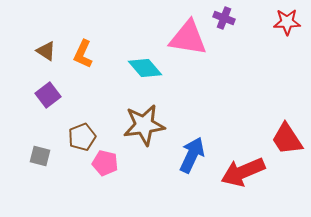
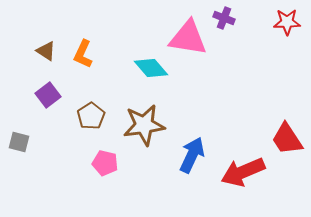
cyan diamond: moved 6 px right
brown pentagon: moved 9 px right, 21 px up; rotated 12 degrees counterclockwise
gray square: moved 21 px left, 14 px up
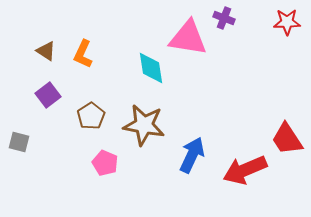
cyan diamond: rotated 32 degrees clockwise
brown star: rotated 18 degrees clockwise
pink pentagon: rotated 10 degrees clockwise
red arrow: moved 2 px right, 2 px up
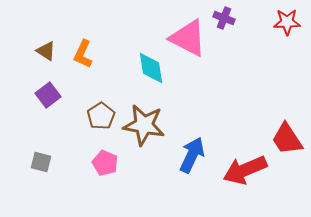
pink triangle: rotated 18 degrees clockwise
brown pentagon: moved 10 px right
gray square: moved 22 px right, 20 px down
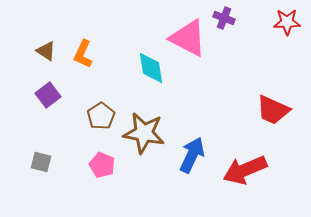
brown star: moved 8 px down
red trapezoid: moved 14 px left, 29 px up; rotated 33 degrees counterclockwise
pink pentagon: moved 3 px left, 2 px down
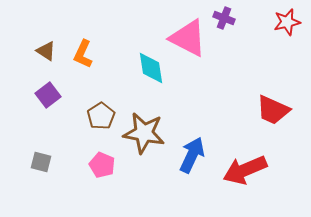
red star: rotated 12 degrees counterclockwise
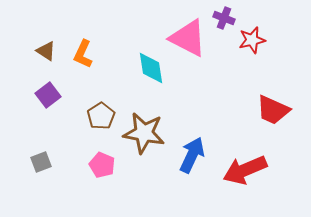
red star: moved 35 px left, 18 px down
gray square: rotated 35 degrees counterclockwise
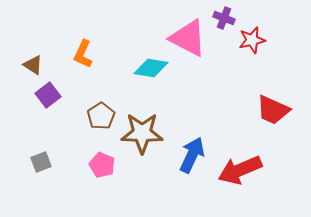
brown triangle: moved 13 px left, 14 px down
cyan diamond: rotated 72 degrees counterclockwise
brown star: moved 2 px left; rotated 9 degrees counterclockwise
red arrow: moved 5 px left
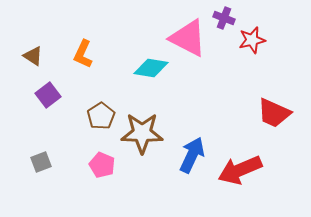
brown triangle: moved 9 px up
red trapezoid: moved 1 px right, 3 px down
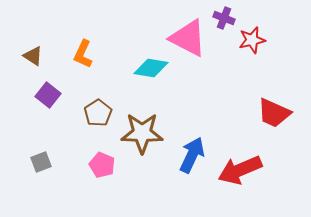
purple square: rotated 15 degrees counterclockwise
brown pentagon: moved 3 px left, 3 px up
